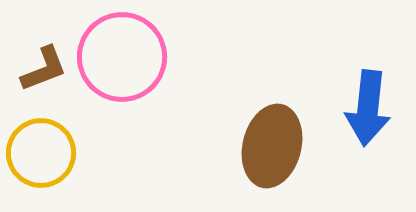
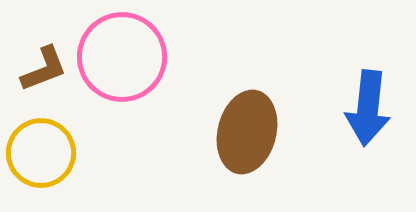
brown ellipse: moved 25 px left, 14 px up
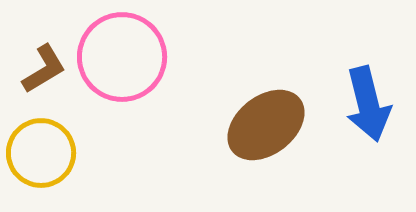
brown L-shape: rotated 10 degrees counterclockwise
blue arrow: moved 4 px up; rotated 20 degrees counterclockwise
brown ellipse: moved 19 px right, 7 px up; rotated 38 degrees clockwise
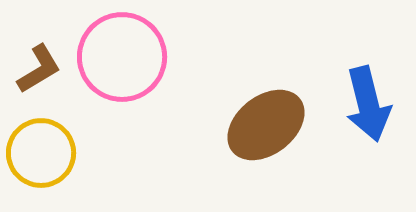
brown L-shape: moved 5 px left
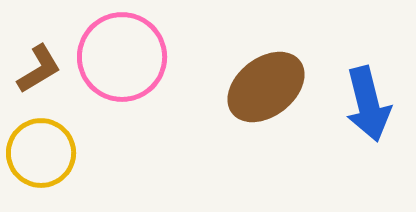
brown ellipse: moved 38 px up
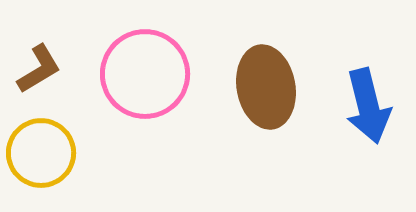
pink circle: moved 23 px right, 17 px down
brown ellipse: rotated 62 degrees counterclockwise
blue arrow: moved 2 px down
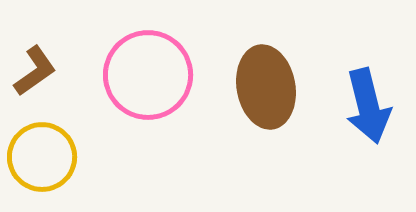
brown L-shape: moved 4 px left, 2 px down; rotated 4 degrees counterclockwise
pink circle: moved 3 px right, 1 px down
yellow circle: moved 1 px right, 4 px down
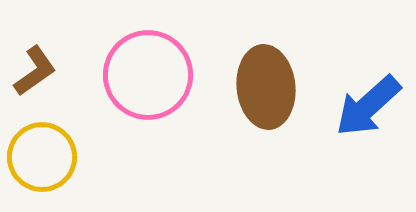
brown ellipse: rotated 4 degrees clockwise
blue arrow: rotated 62 degrees clockwise
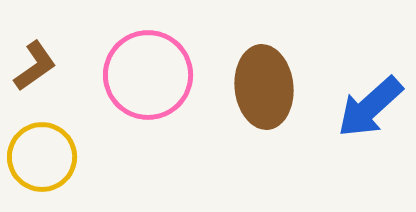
brown L-shape: moved 5 px up
brown ellipse: moved 2 px left
blue arrow: moved 2 px right, 1 px down
